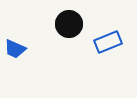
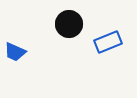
blue trapezoid: moved 3 px down
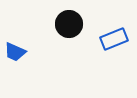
blue rectangle: moved 6 px right, 3 px up
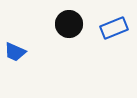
blue rectangle: moved 11 px up
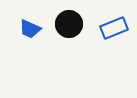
blue trapezoid: moved 15 px right, 23 px up
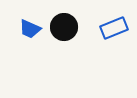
black circle: moved 5 px left, 3 px down
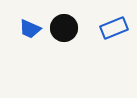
black circle: moved 1 px down
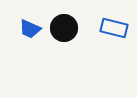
blue rectangle: rotated 36 degrees clockwise
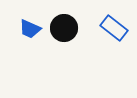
blue rectangle: rotated 24 degrees clockwise
